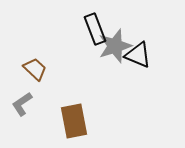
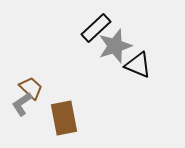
black rectangle: moved 1 px right, 1 px up; rotated 68 degrees clockwise
black triangle: moved 10 px down
brown trapezoid: moved 4 px left, 19 px down
brown rectangle: moved 10 px left, 3 px up
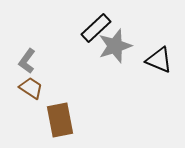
black triangle: moved 21 px right, 5 px up
brown trapezoid: rotated 10 degrees counterclockwise
gray L-shape: moved 5 px right, 43 px up; rotated 20 degrees counterclockwise
brown rectangle: moved 4 px left, 2 px down
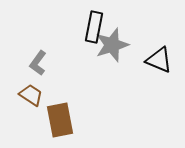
black rectangle: moved 2 px left, 1 px up; rotated 36 degrees counterclockwise
gray star: moved 3 px left, 1 px up
gray L-shape: moved 11 px right, 2 px down
brown trapezoid: moved 7 px down
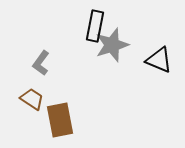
black rectangle: moved 1 px right, 1 px up
gray L-shape: moved 3 px right
brown trapezoid: moved 1 px right, 4 px down
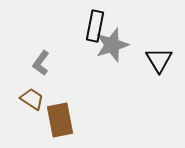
black triangle: rotated 36 degrees clockwise
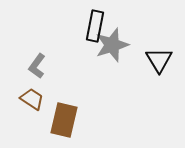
gray L-shape: moved 4 px left, 3 px down
brown rectangle: moved 4 px right; rotated 24 degrees clockwise
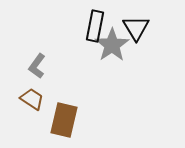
gray star: rotated 16 degrees counterclockwise
black triangle: moved 23 px left, 32 px up
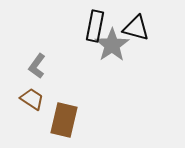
black triangle: rotated 44 degrees counterclockwise
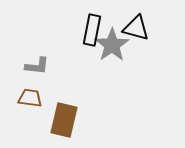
black rectangle: moved 3 px left, 4 px down
gray L-shape: rotated 120 degrees counterclockwise
brown trapezoid: moved 2 px left, 1 px up; rotated 25 degrees counterclockwise
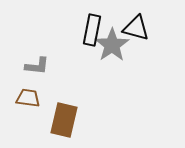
brown trapezoid: moved 2 px left
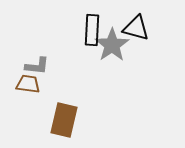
black rectangle: rotated 8 degrees counterclockwise
brown trapezoid: moved 14 px up
